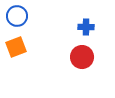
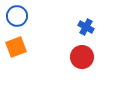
blue cross: rotated 28 degrees clockwise
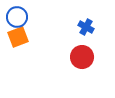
blue circle: moved 1 px down
orange square: moved 2 px right, 10 px up
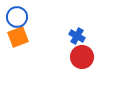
blue cross: moved 9 px left, 9 px down
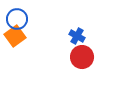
blue circle: moved 2 px down
orange square: moved 3 px left, 1 px up; rotated 15 degrees counterclockwise
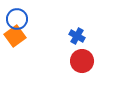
red circle: moved 4 px down
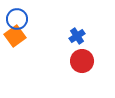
blue cross: rotated 28 degrees clockwise
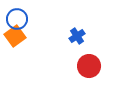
red circle: moved 7 px right, 5 px down
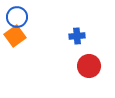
blue circle: moved 2 px up
blue cross: rotated 28 degrees clockwise
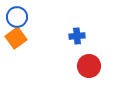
orange square: moved 1 px right, 2 px down
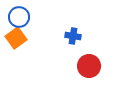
blue circle: moved 2 px right
blue cross: moved 4 px left; rotated 14 degrees clockwise
